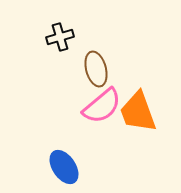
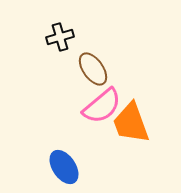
brown ellipse: moved 3 px left; rotated 20 degrees counterclockwise
orange trapezoid: moved 7 px left, 11 px down
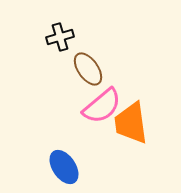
brown ellipse: moved 5 px left
orange trapezoid: rotated 12 degrees clockwise
